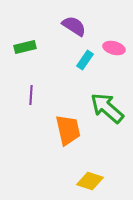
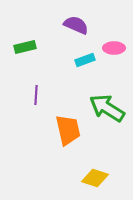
purple semicircle: moved 2 px right, 1 px up; rotated 10 degrees counterclockwise
pink ellipse: rotated 15 degrees counterclockwise
cyan rectangle: rotated 36 degrees clockwise
purple line: moved 5 px right
green arrow: rotated 9 degrees counterclockwise
yellow diamond: moved 5 px right, 3 px up
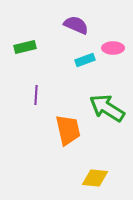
pink ellipse: moved 1 px left
yellow diamond: rotated 12 degrees counterclockwise
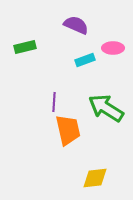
purple line: moved 18 px right, 7 px down
green arrow: moved 1 px left
yellow diamond: rotated 12 degrees counterclockwise
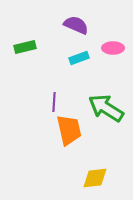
cyan rectangle: moved 6 px left, 2 px up
orange trapezoid: moved 1 px right
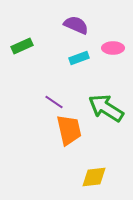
green rectangle: moved 3 px left, 1 px up; rotated 10 degrees counterclockwise
purple line: rotated 60 degrees counterclockwise
yellow diamond: moved 1 px left, 1 px up
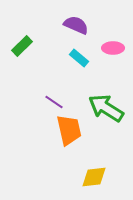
green rectangle: rotated 20 degrees counterclockwise
cyan rectangle: rotated 60 degrees clockwise
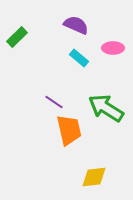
green rectangle: moved 5 px left, 9 px up
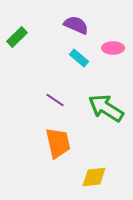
purple line: moved 1 px right, 2 px up
orange trapezoid: moved 11 px left, 13 px down
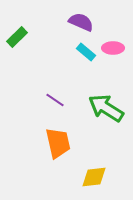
purple semicircle: moved 5 px right, 3 px up
cyan rectangle: moved 7 px right, 6 px up
